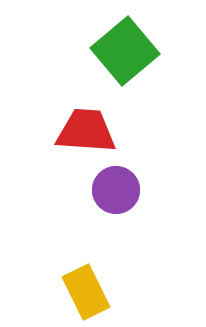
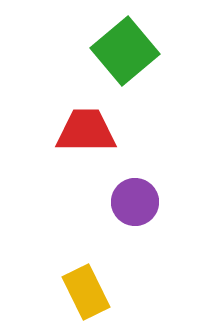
red trapezoid: rotated 4 degrees counterclockwise
purple circle: moved 19 px right, 12 px down
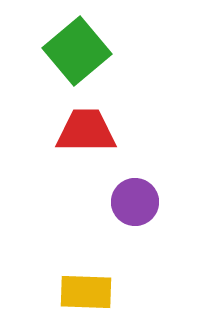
green square: moved 48 px left
yellow rectangle: rotated 62 degrees counterclockwise
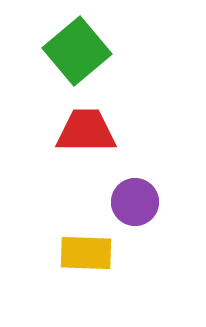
yellow rectangle: moved 39 px up
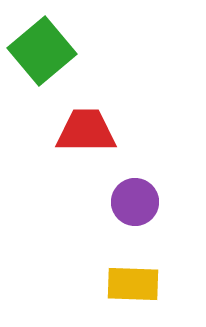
green square: moved 35 px left
yellow rectangle: moved 47 px right, 31 px down
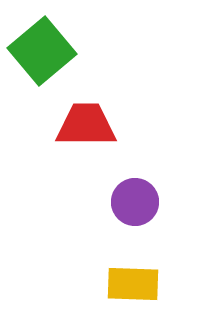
red trapezoid: moved 6 px up
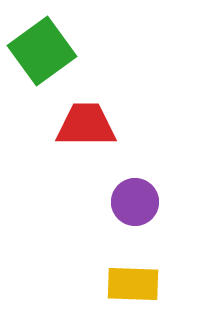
green square: rotated 4 degrees clockwise
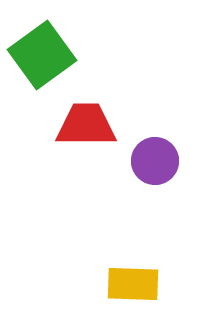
green square: moved 4 px down
purple circle: moved 20 px right, 41 px up
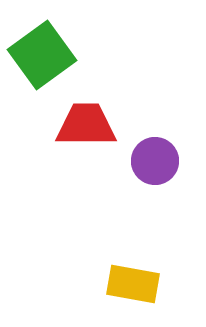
yellow rectangle: rotated 8 degrees clockwise
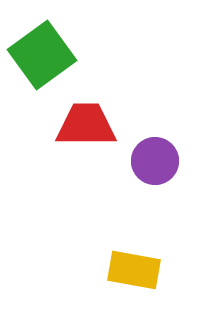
yellow rectangle: moved 1 px right, 14 px up
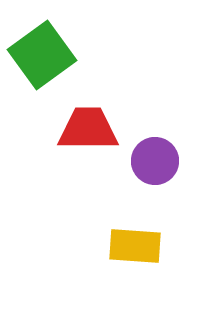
red trapezoid: moved 2 px right, 4 px down
yellow rectangle: moved 1 px right, 24 px up; rotated 6 degrees counterclockwise
